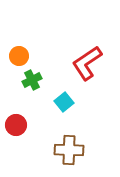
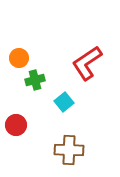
orange circle: moved 2 px down
green cross: moved 3 px right; rotated 12 degrees clockwise
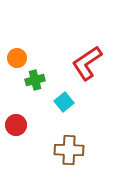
orange circle: moved 2 px left
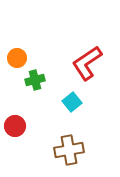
cyan square: moved 8 px right
red circle: moved 1 px left, 1 px down
brown cross: rotated 12 degrees counterclockwise
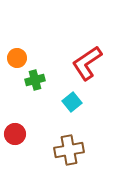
red circle: moved 8 px down
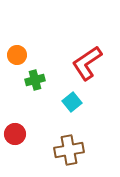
orange circle: moved 3 px up
